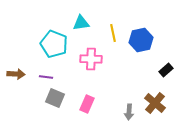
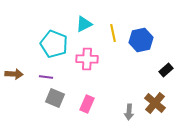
cyan triangle: moved 3 px right, 1 px down; rotated 18 degrees counterclockwise
pink cross: moved 4 px left
brown arrow: moved 2 px left
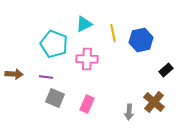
brown cross: moved 1 px left, 1 px up
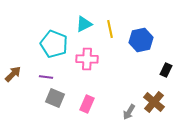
yellow line: moved 3 px left, 4 px up
black rectangle: rotated 24 degrees counterclockwise
brown arrow: moved 1 px left; rotated 48 degrees counterclockwise
gray arrow: rotated 28 degrees clockwise
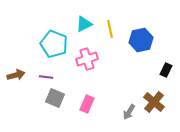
pink cross: rotated 20 degrees counterclockwise
brown arrow: moved 3 px right, 1 px down; rotated 30 degrees clockwise
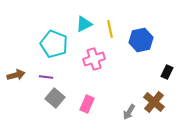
pink cross: moved 7 px right
black rectangle: moved 1 px right, 2 px down
gray square: rotated 18 degrees clockwise
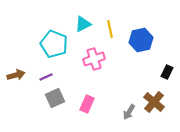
cyan triangle: moved 1 px left
purple line: rotated 32 degrees counterclockwise
gray square: rotated 24 degrees clockwise
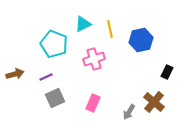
brown arrow: moved 1 px left, 1 px up
pink rectangle: moved 6 px right, 1 px up
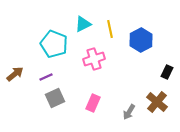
blue hexagon: rotated 15 degrees counterclockwise
brown arrow: rotated 24 degrees counterclockwise
brown cross: moved 3 px right
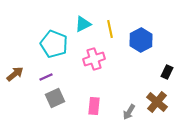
pink rectangle: moved 1 px right, 3 px down; rotated 18 degrees counterclockwise
